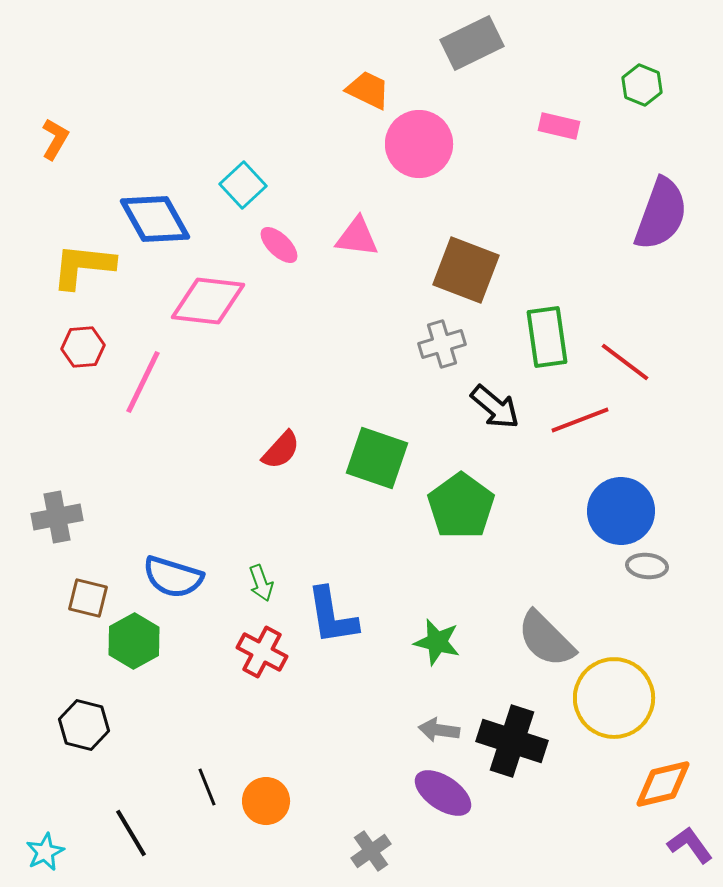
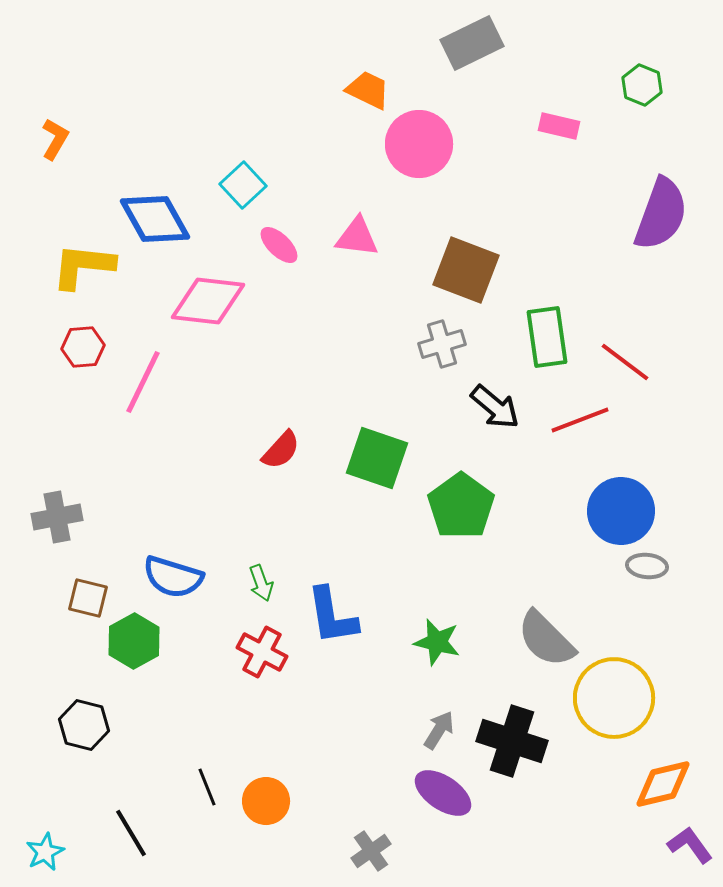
gray arrow at (439, 730): rotated 114 degrees clockwise
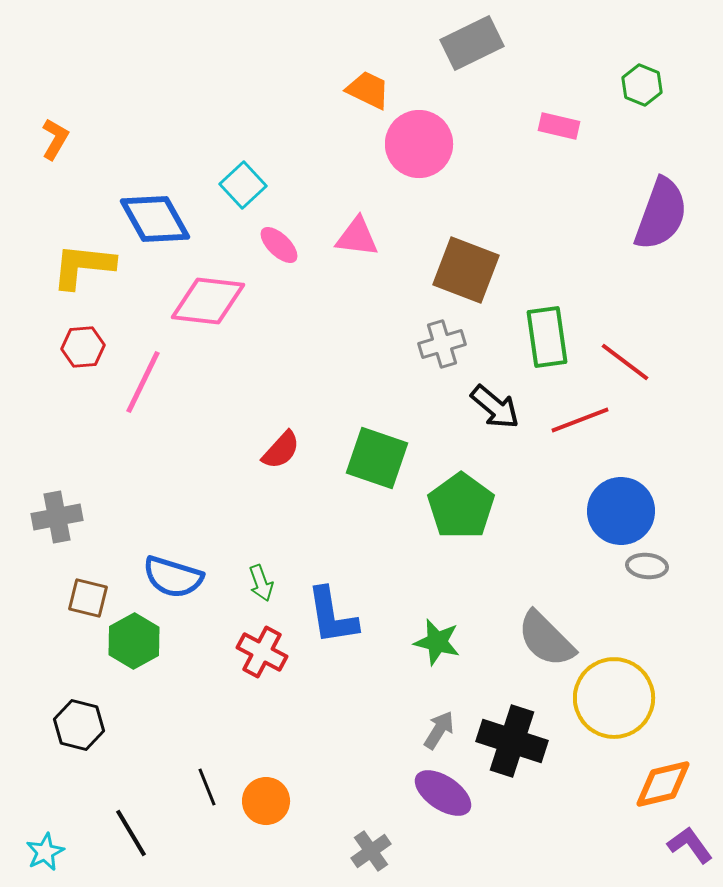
black hexagon at (84, 725): moved 5 px left
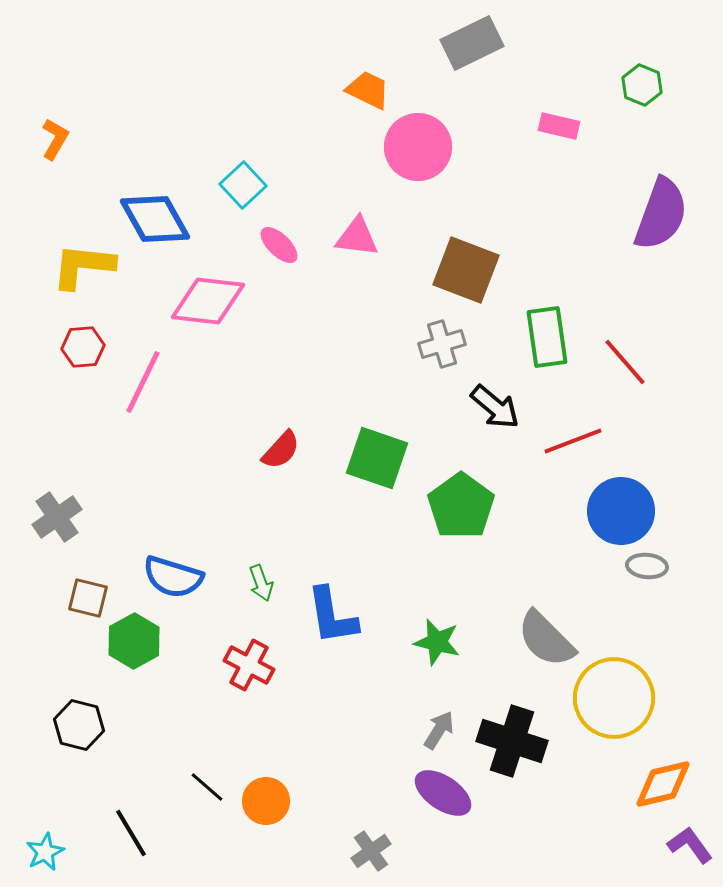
pink circle at (419, 144): moved 1 px left, 3 px down
red line at (625, 362): rotated 12 degrees clockwise
red line at (580, 420): moved 7 px left, 21 px down
gray cross at (57, 517): rotated 24 degrees counterclockwise
red cross at (262, 652): moved 13 px left, 13 px down
black line at (207, 787): rotated 27 degrees counterclockwise
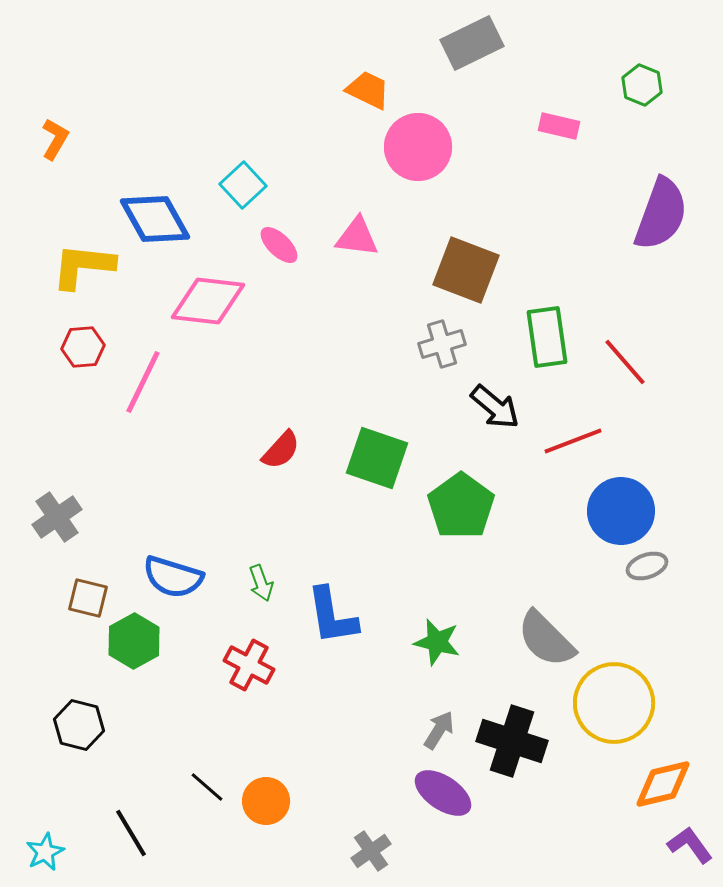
gray ellipse at (647, 566): rotated 24 degrees counterclockwise
yellow circle at (614, 698): moved 5 px down
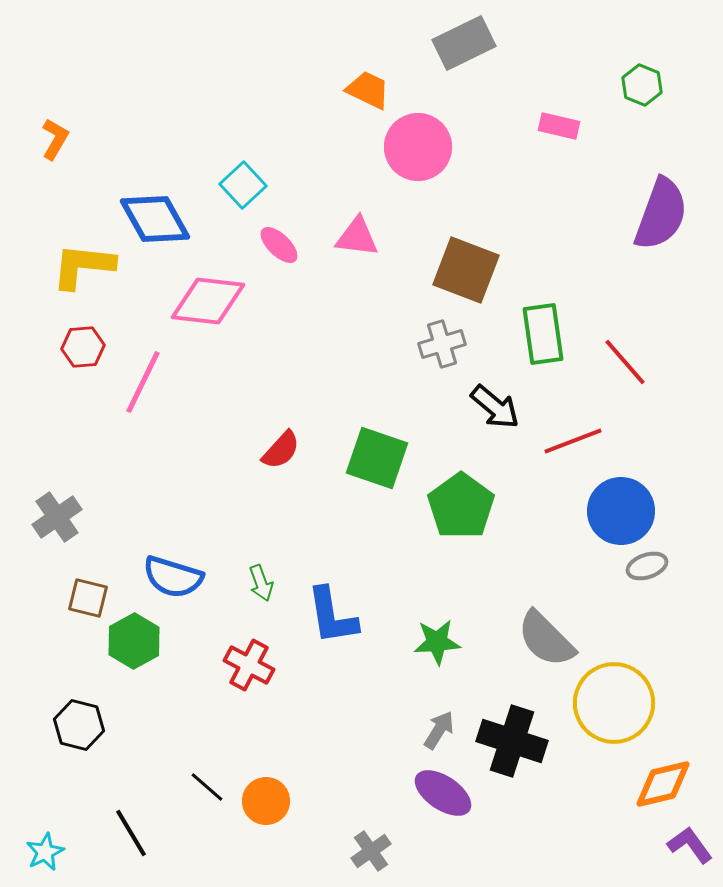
gray rectangle at (472, 43): moved 8 px left
green rectangle at (547, 337): moved 4 px left, 3 px up
green star at (437, 642): rotated 18 degrees counterclockwise
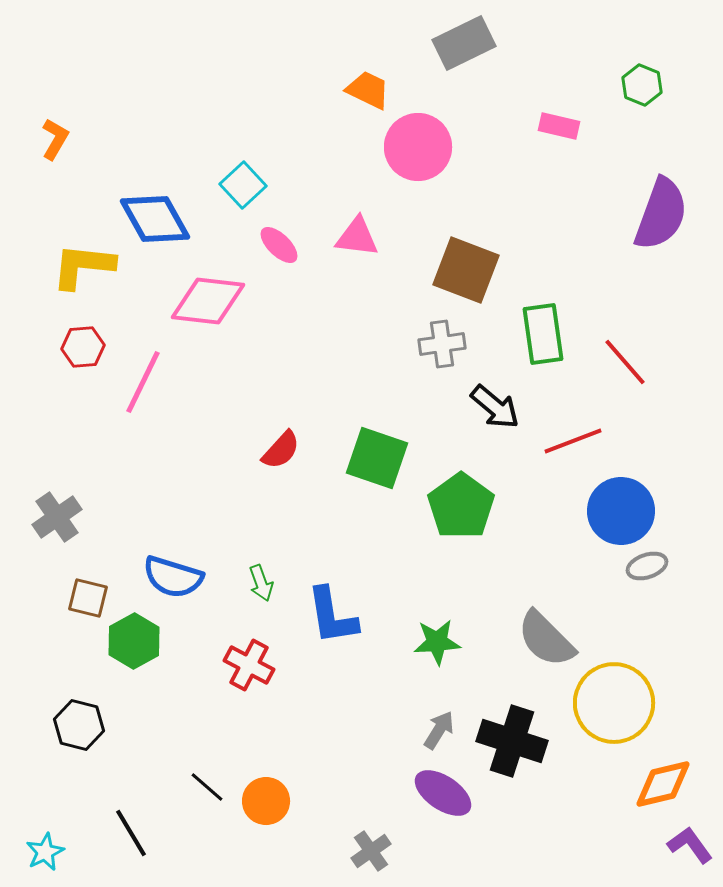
gray cross at (442, 344): rotated 9 degrees clockwise
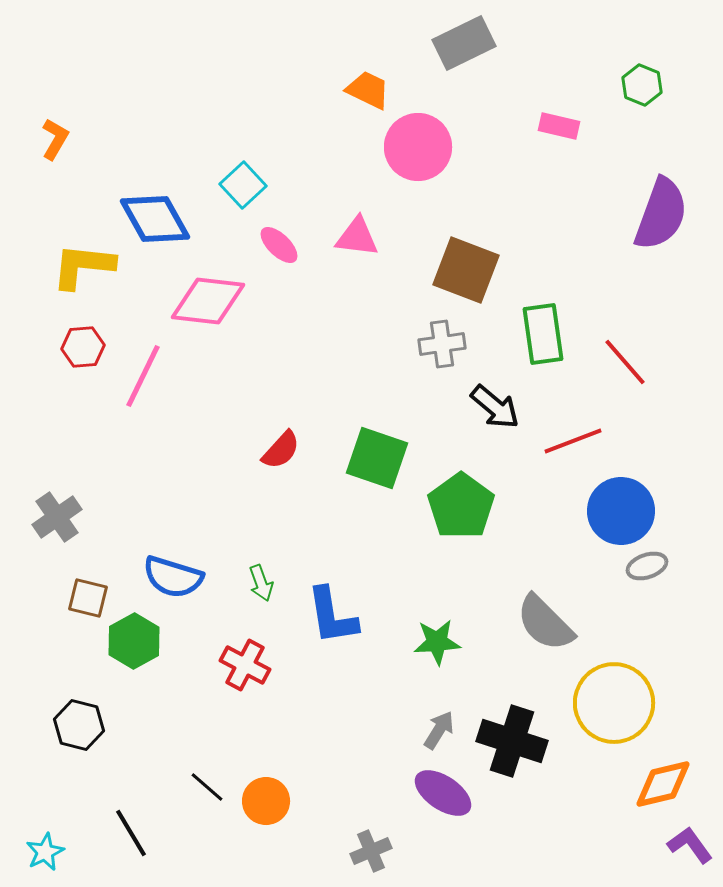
pink line at (143, 382): moved 6 px up
gray semicircle at (546, 639): moved 1 px left, 16 px up
red cross at (249, 665): moved 4 px left
gray cross at (371, 851): rotated 12 degrees clockwise
